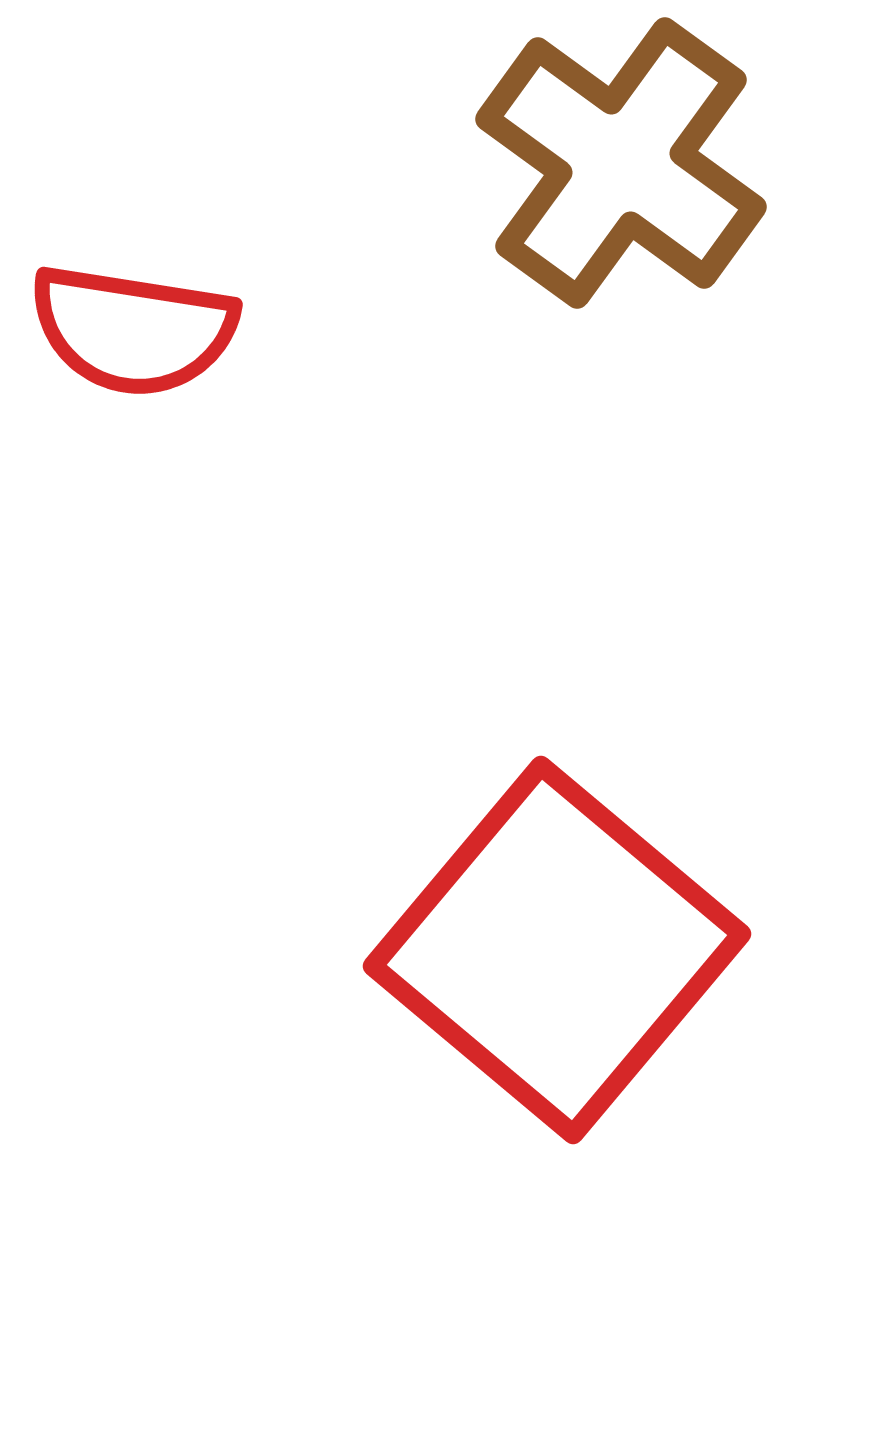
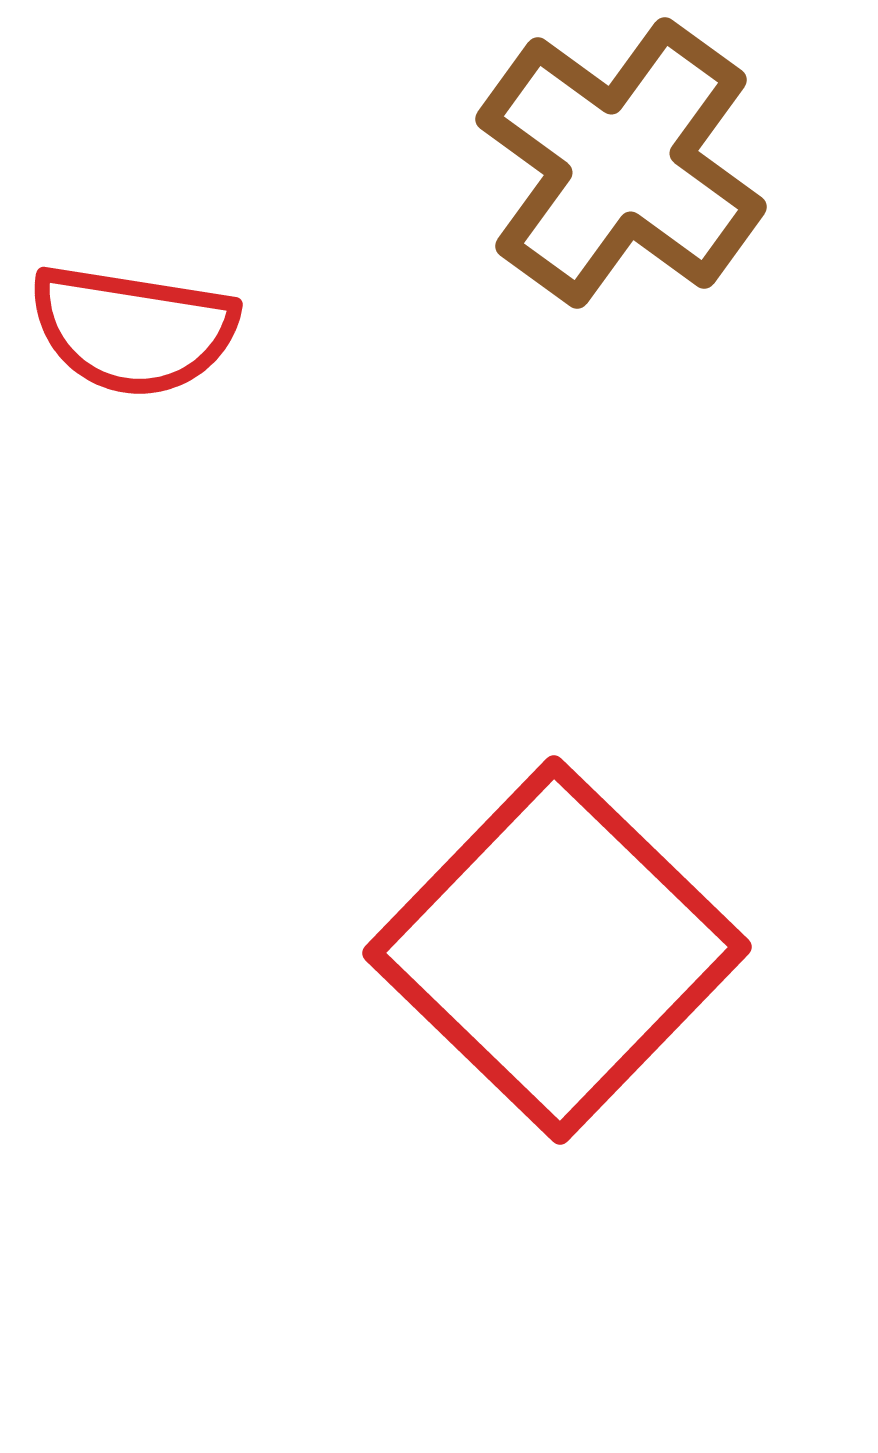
red square: rotated 4 degrees clockwise
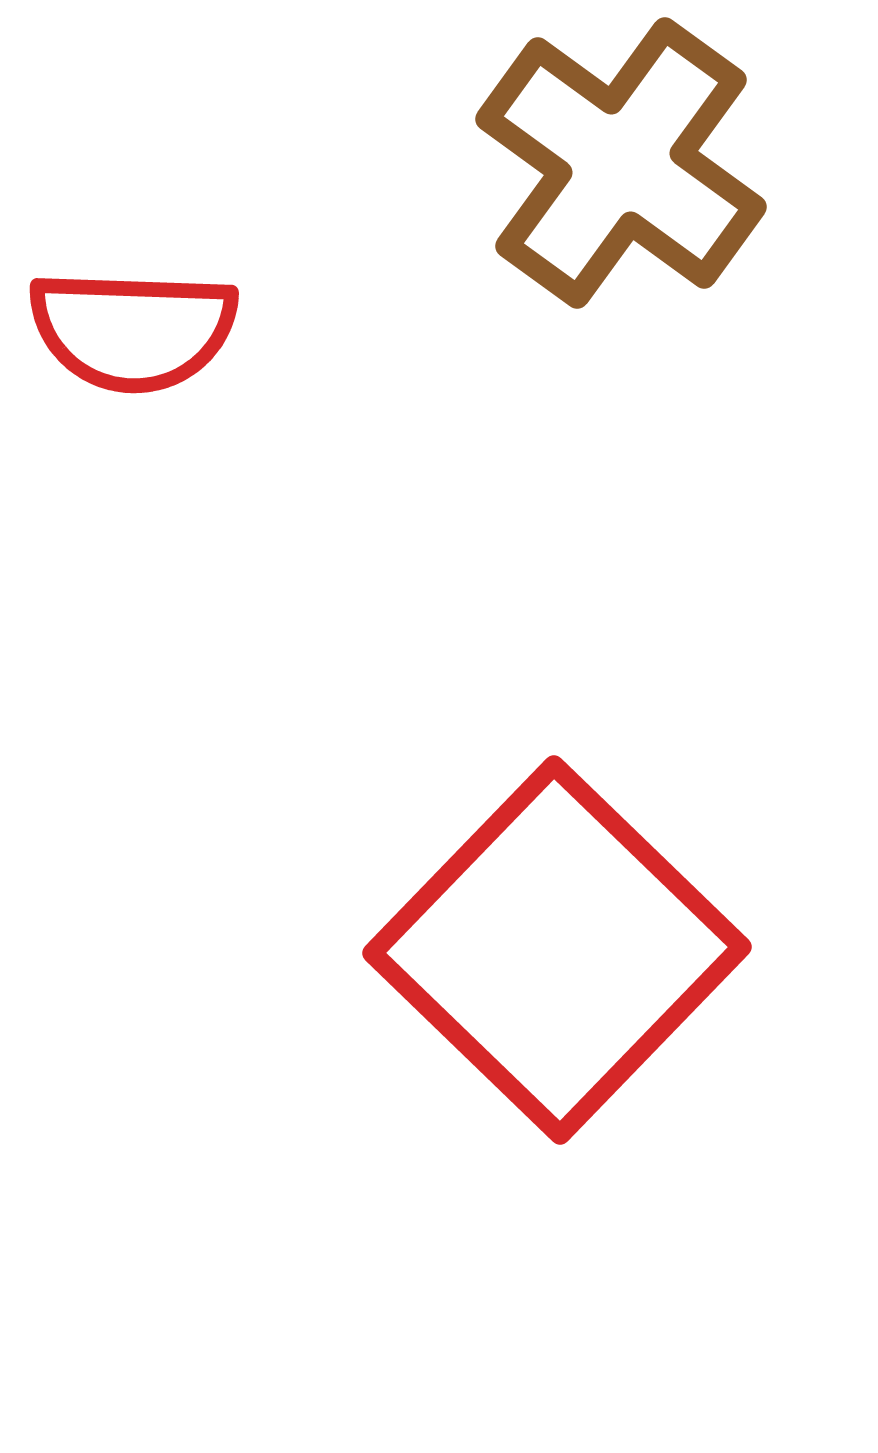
red semicircle: rotated 7 degrees counterclockwise
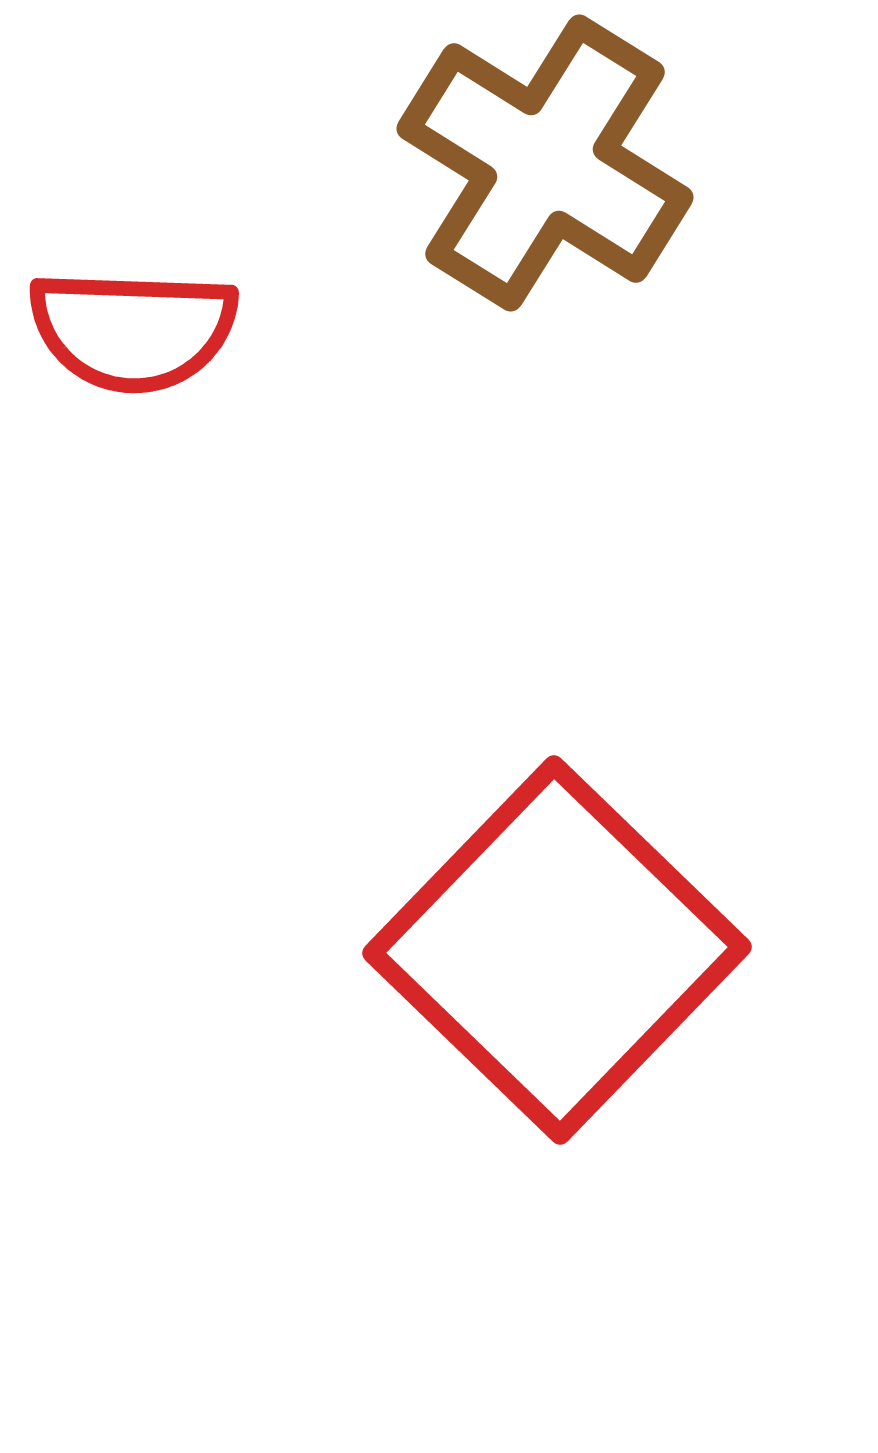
brown cross: moved 76 px left; rotated 4 degrees counterclockwise
